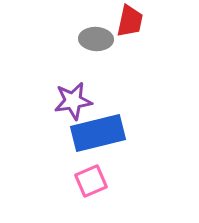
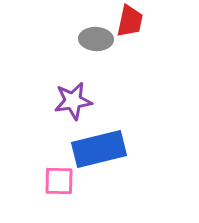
blue rectangle: moved 1 px right, 16 px down
pink square: moved 32 px left; rotated 24 degrees clockwise
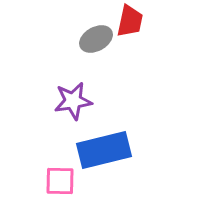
gray ellipse: rotated 32 degrees counterclockwise
blue rectangle: moved 5 px right, 1 px down
pink square: moved 1 px right
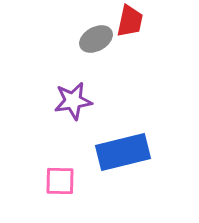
blue rectangle: moved 19 px right, 2 px down
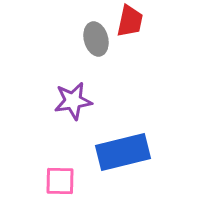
gray ellipse: rotated 76 degrees counterclockwise
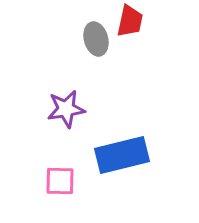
purple star: moved 7 px left, 8 px down
blue rectangle: moved 1 px left, 3 px down
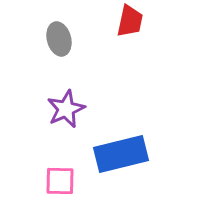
gray ellipse: moved 37 px left
purple star: rotated 15 degrees counterclockwise
blue rectangle: moved 1 px left, 1 px up
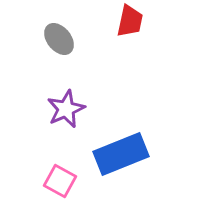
gray ellipse: rotated 24 degrees counterclockwise
blue rectangle: rotated 8 degrees counterclockwise
pink square: rotated 28 degrees clockwise
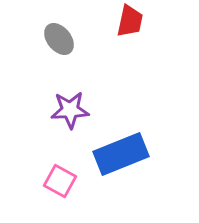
purple star: moved 4 px right, 1 px down; rotated 21 degrees clockwise
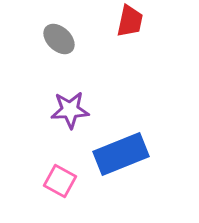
gray ellipse: rotated 8 degrees counterclockwise
